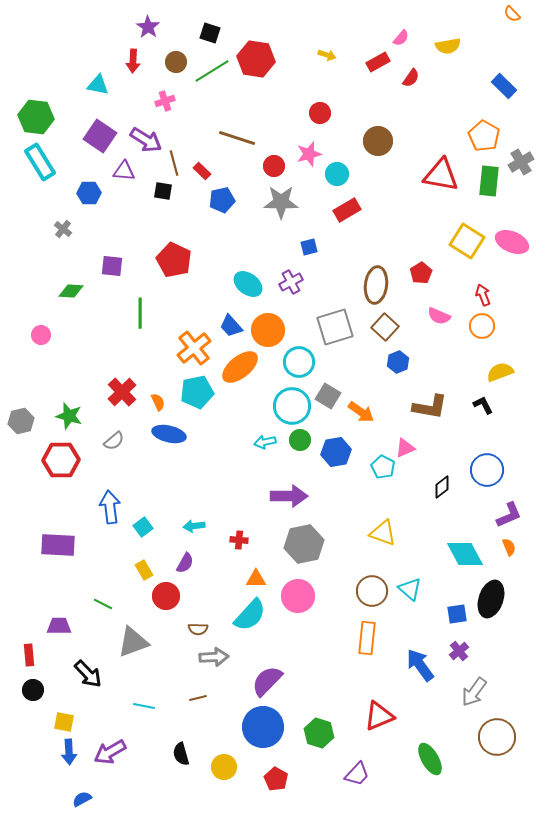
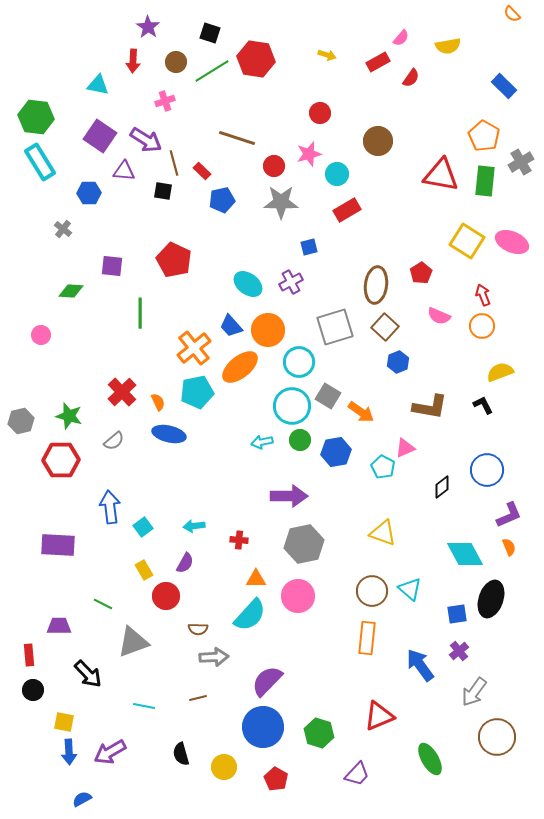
green rectangle at (489, 181): moved 4 px left
cyan arrow at (265, 442): moved 3 px left
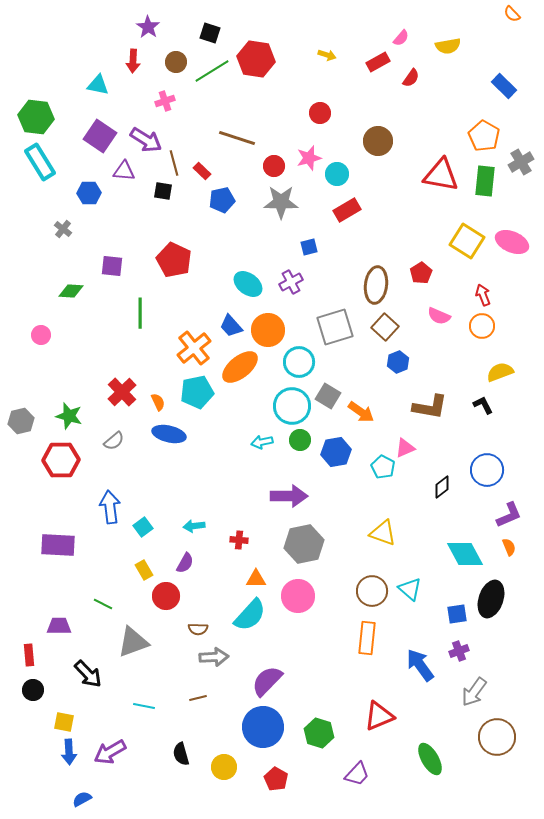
pink star at (309, 154): moved 4 px down
purple cross at (459, 651): rotated 18 degrees clockwise
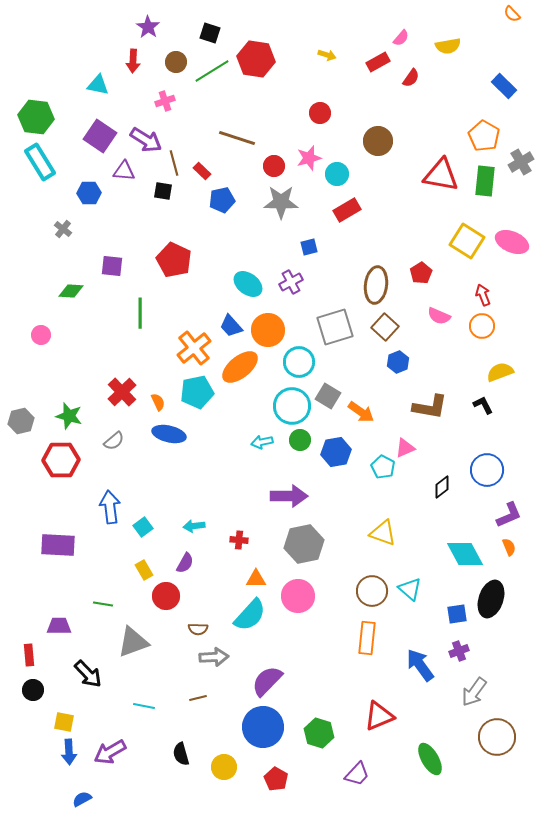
green line at (103, 604): rotated 18 degrees counterclockwise
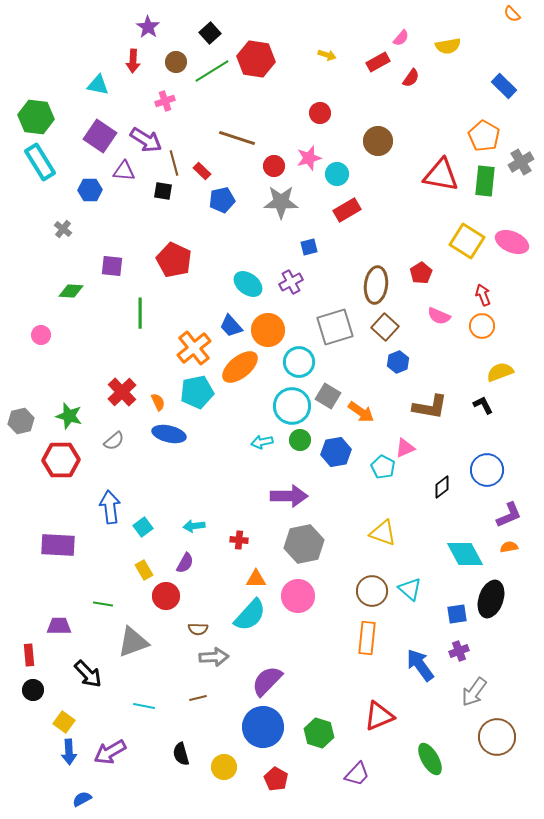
black square at (210, 33): rotated 30 degrees clockwise
blue hexagon at (89, 193): moved 1 px right, 3 px up
orange semicircle at (509, 547): rotated 78 degrees counterclockwise
yellow square at (64, 722): rotated 25 degrees clockwise
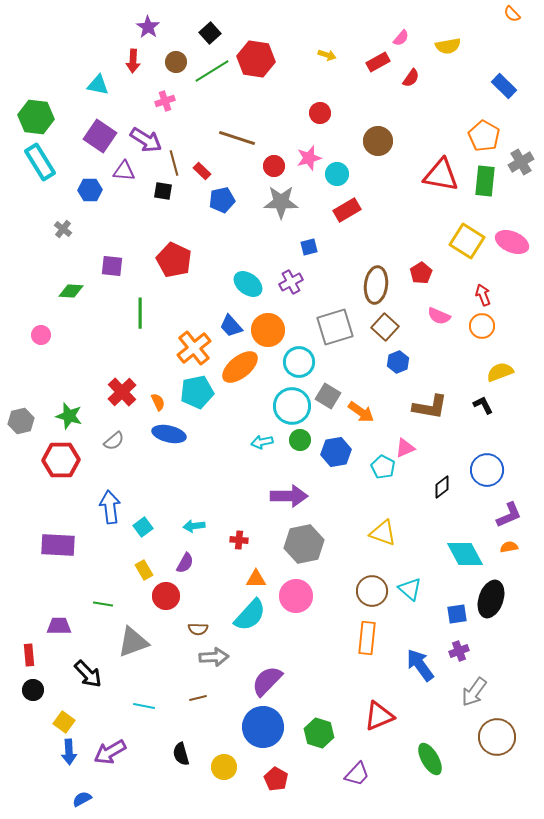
pink circle at (298, 596): moved 2 px left
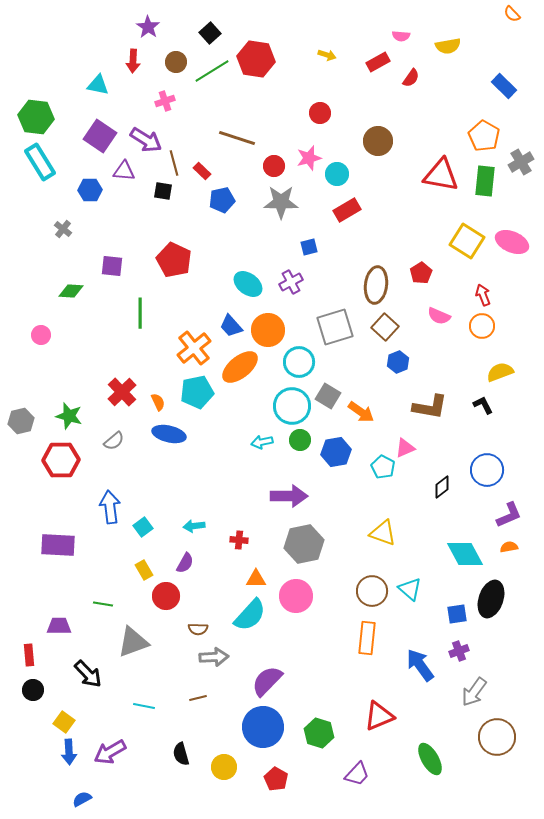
pink semicircle at (401, 38): moved 2 px up; rotated 54 degrees clockwise
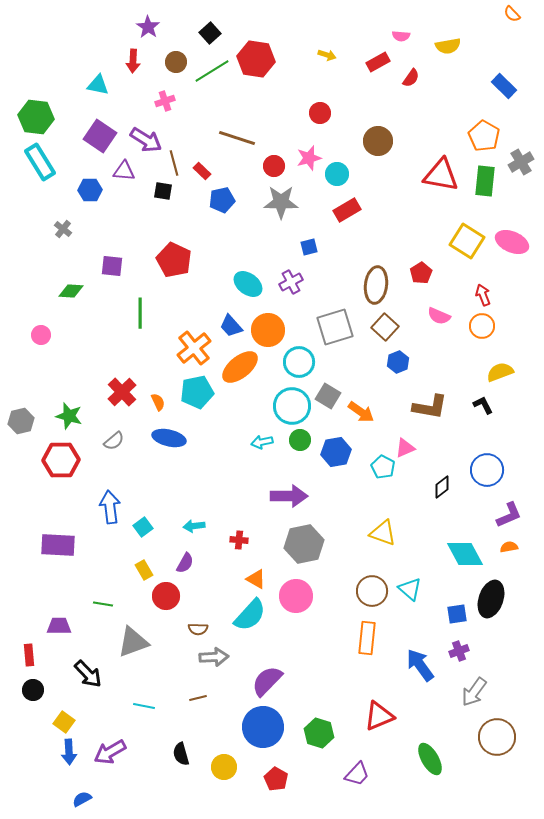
blue ellipse at (169, 434): moved 4 px down
orange triangle at (256, 579): rotated 30 degrees clockwise
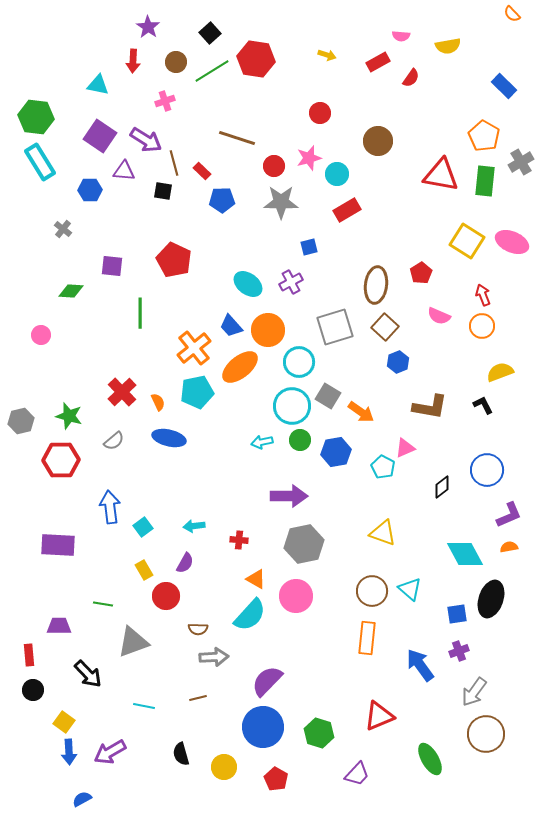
blue pentagon at (222, 200): rotated 10 degrees clockwise
brown circle at (497, 737): moved 11 px left, 3 px up
